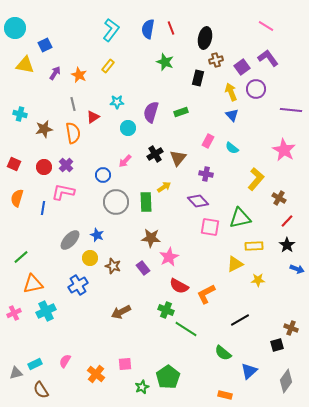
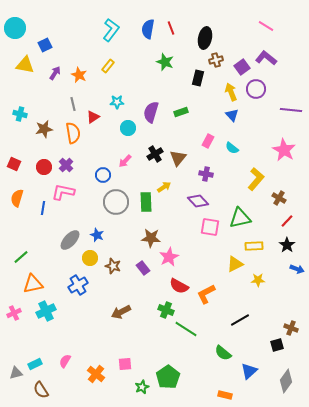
purple L-shape at (268, 58): moved 2 px left; rotated 15 degrees counterclockwise
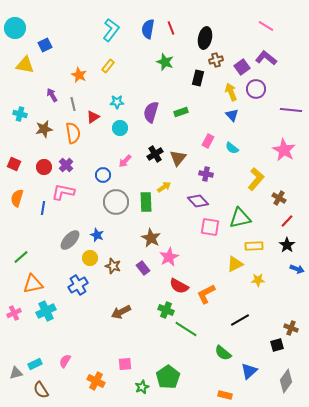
purple arrow at (55, 73): moved 3 px left, 22 px down; rotated 64 degrees counterclockwise
cyan circle at (128, 128): moved 8 px left
brown star at (151, 238): rotated 24 degrees clockwise
orange cross at (96, 374): moved 7 px down; rotated 12 degrees counterclockwise
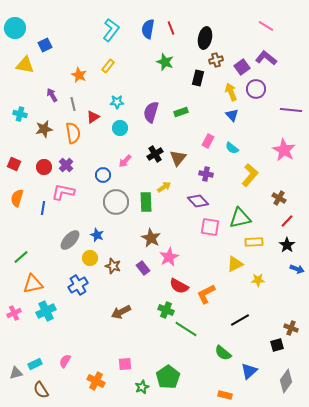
yellow L-shape at (256, 179): moved 6 px left, 4 px up
yellow rectangle at (254, 246): moved 4 px up
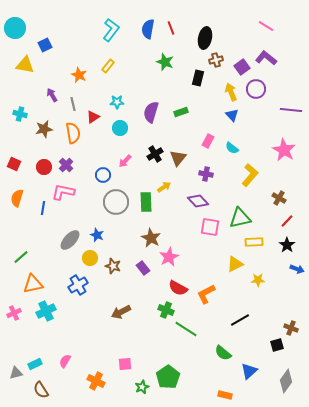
red semicircle at (179, 286): moved 1 px left, 2 px down
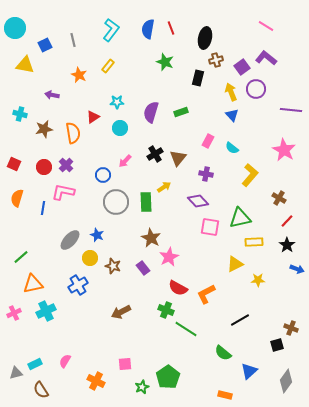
purple arrow at (52, 95): rotated 48 degrees counterclockwise
gray line at (73, 104): moved 64 px up
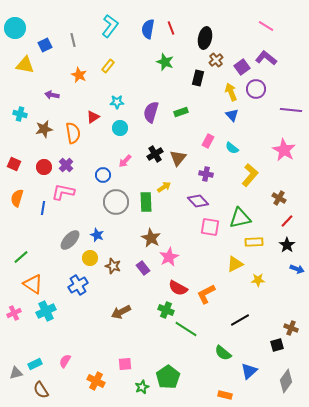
cyan L-shape at (111, 30): moved 1 px left, 4 px up
brown cross at (216, 60): rotated 24 degrees counterclockwise
orange triangle at (33, 284): rotated 45 degrees clockwise
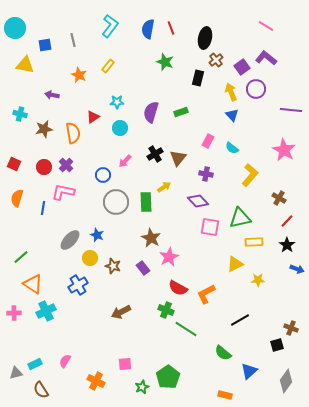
blue square at (45, 45): rotated 16 degrees clockwise
pink cross at (14, 313): rotated 24 degrees clockwise
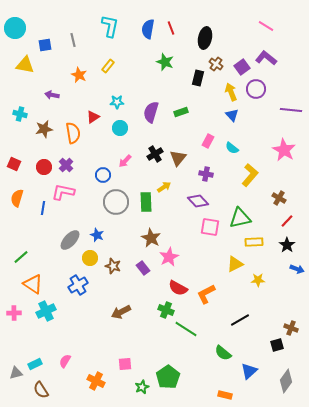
cyan L-shape at (110, 26): rotated 25 degrees counterclockwise
brown cross at (216, 60): moved 4 px down; rotated 16 degrees counterclockwise
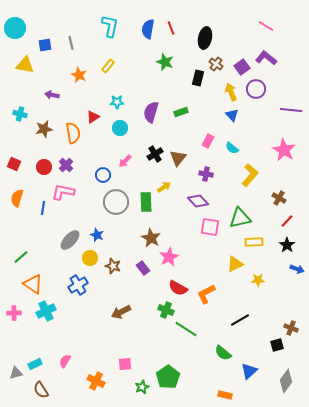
gray line at (73, 40): moved 2 px left, 3 px down
